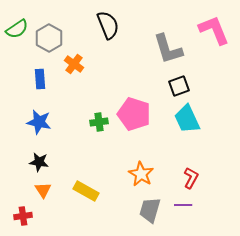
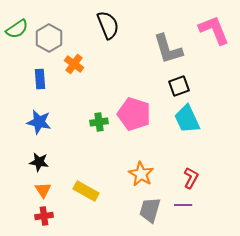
red cross: moved 21 px right
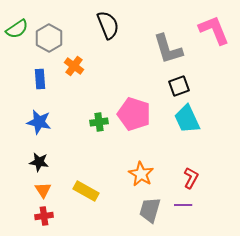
orange cross: moved 2 px down
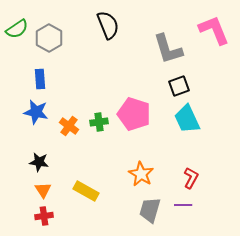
orange cross: moved 5 px left, 60 px down
blue star: moved 3 px left, 10 px up
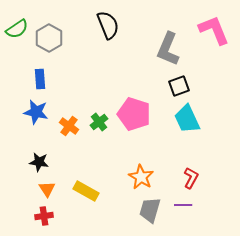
gray L-shape: rotated 40 degrees clockwise
green cross: rotated 30 degrees counterclockwise
orange star: moved 3 px down
orange triangle: moved 4 px right, 1 px up
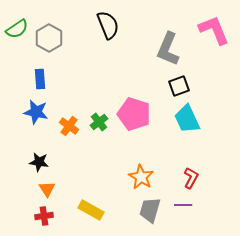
yellow rectangle: moved 5 px right, 19 px down
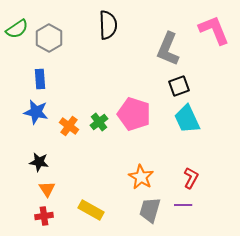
black semicircle: rotated 20 degrees clockwise
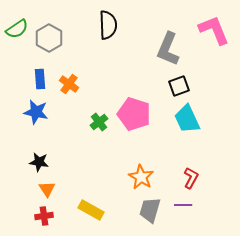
orange cross: moved 42 px up
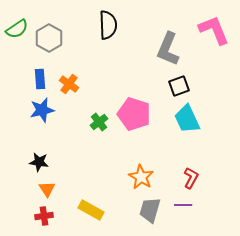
blue star: moved 6 px right, 2 px up; rotated 25 degrees counterclockwise
